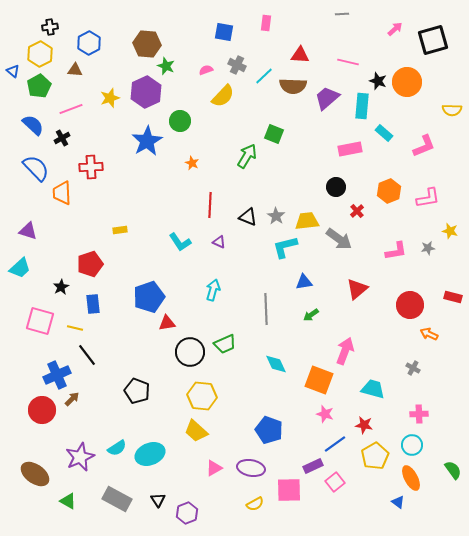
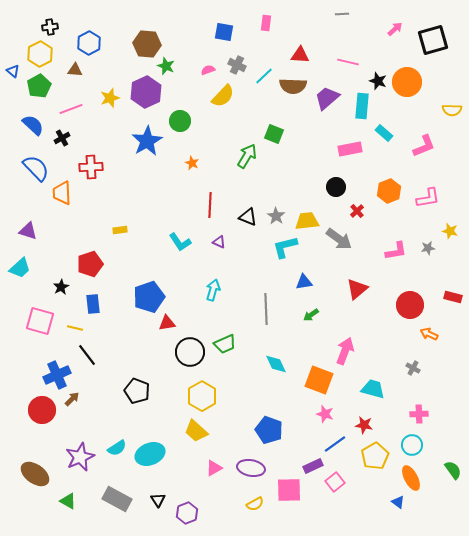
pink semicircle at (206, 70): moved 2 px right
yellow hexagon at (202, 396): rotated 24 degrees clockwise
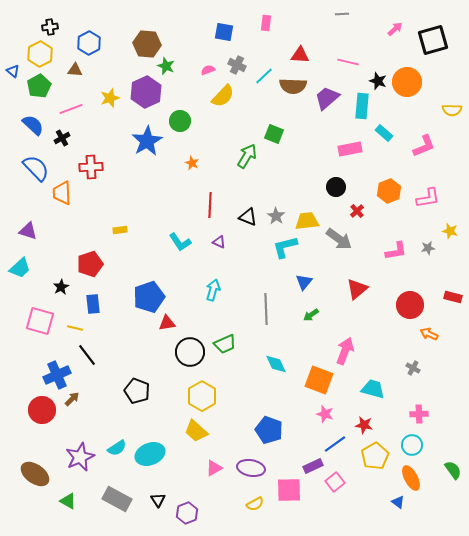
blue triangle at (304, 282): rotated 42 degrees counterclockwise
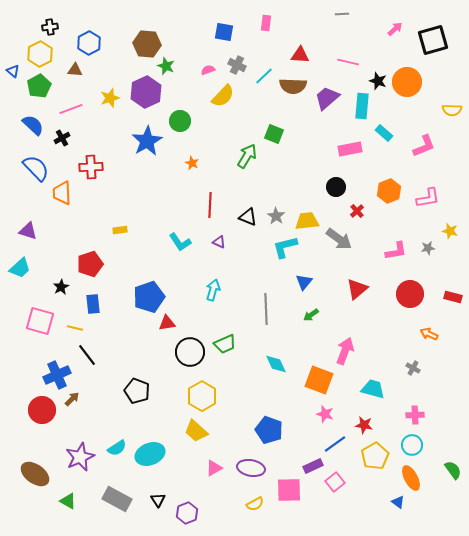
red circle at (410, 305): moved 11 px up
pink cross at (419, 414): moved 4 px left, 1 px down
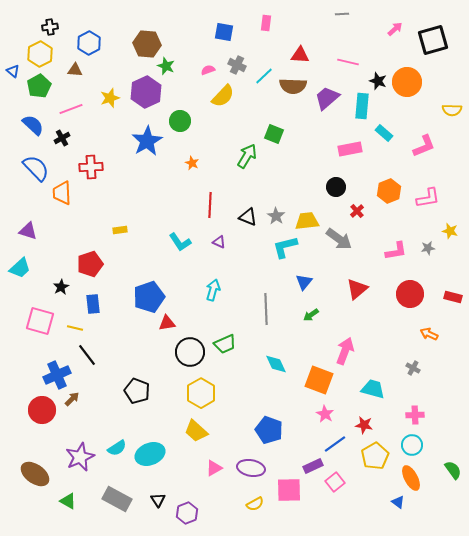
yellow hexagon at (202, 396): moved 1 px left, 3 px up
pink star at (325, 414): rotated 12 degrees clockwise
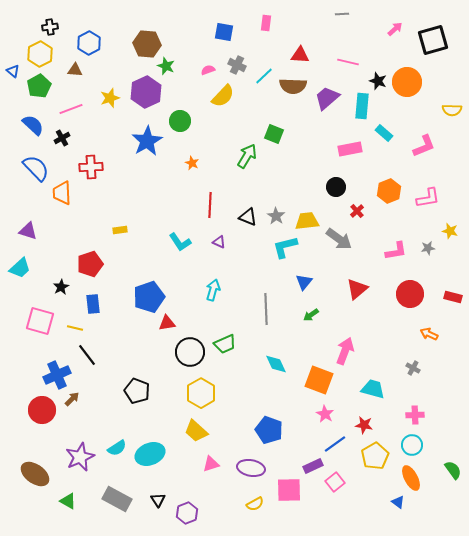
pink triangle at (214, 468): moved 3 px left, 4 px up; rotated 12 degrees clockwise
